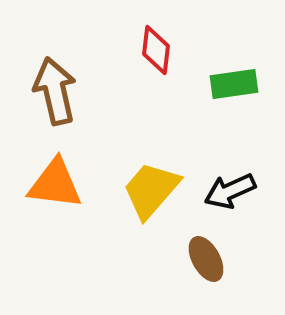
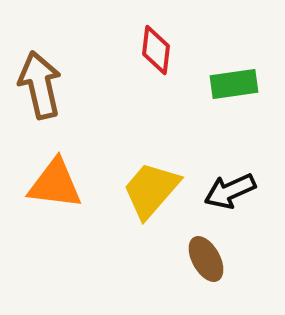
brown arrow: moved 15 px left, 6 px up
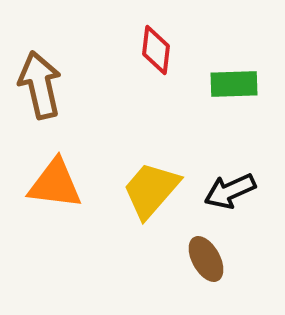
green rectangle: rotated 6 degrees clockwise
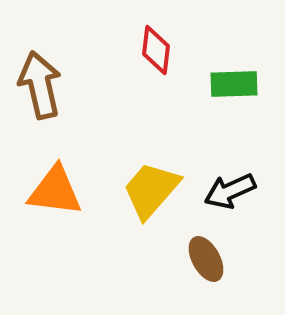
orange triangle: moved 7 px down
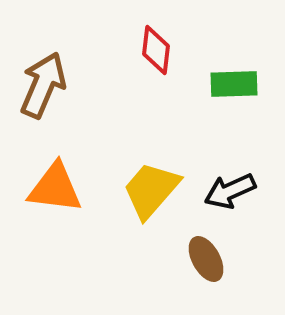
brown arrow: moved 3 px right; rotated 36 degrees clockwise
orange triangle: moved 3 px up
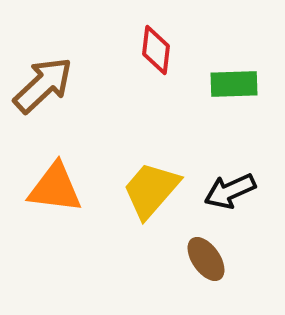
brown arrow: rotated 24 degrees clockwise
brown ellipse: rotated 6 degrees counterclockwise
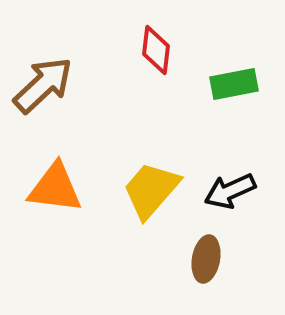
green rectangle: rotated 9 degrees counterclockwise
brown ellipse: rotated 45 degrees clockwise
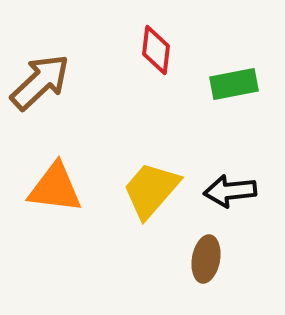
brown arrow: moved 3 px left, 3 px up
black arrow: rotated 18 degrees clockwise
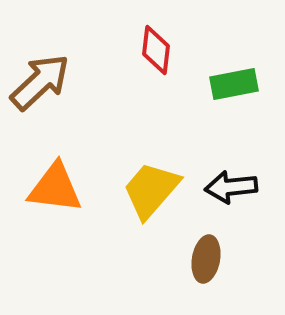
black arrow: moved 1 px right, 4 px up
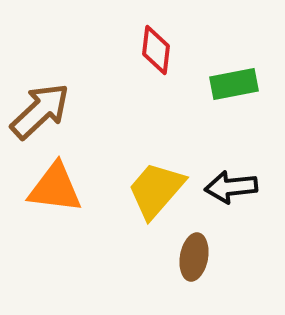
brown arrow: moved 29 px down
yellow trapezoid: moved 5 px right
brown ellipse: moved 12 px left, 2 px up
